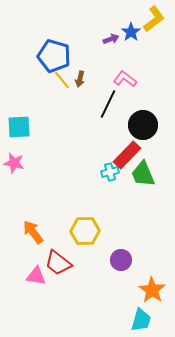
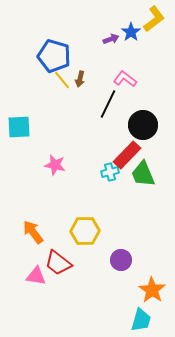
pink star: moved 41 px right, 2 px down
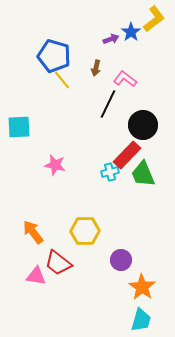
brown arrow: moved 16 px right, 11 px up
orange star: moved 10 px left, 3 px up
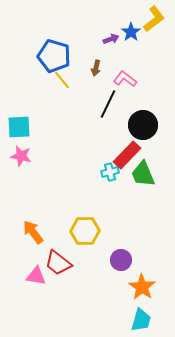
pink star: moved 34 px left, 9 px up
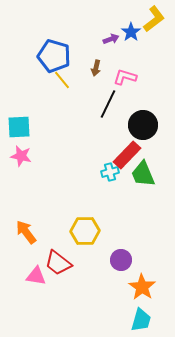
pink L-shape: moved 2 px up; rotated 20 degrees counterclockwise
orange arrow: moved 7 px left
